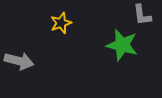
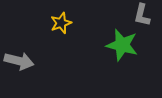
gray L-shape: rotated 20 degrees clockwise
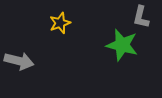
gray L-shape: moved 1 px left, 2 px down
yellow star: moved 1 px left
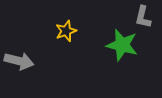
gray L-shape: moved 2 px right
yellow star: moved 6 px right, 8 px down
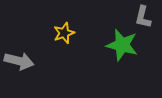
yellow star: moved 2 px left, 2 px down
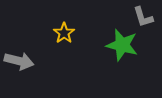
gray L-shape: rotated 30 degrees counterclockwise
yellow star: rotated 15 degrees counterclockwise
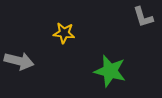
yellow star: rotated 30 degrees counterclockwise
green star: moved 12 px left, 26 px down
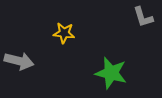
green star: moved 1 px right, 2 px down
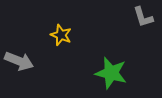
yellow star: moved 3 px left, 2 px down; rotated 15 degrees clockwise
gray arrow: rotated 8 degrees clockwise
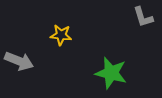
yellow star: rotated 15 degrees counterclockwise
